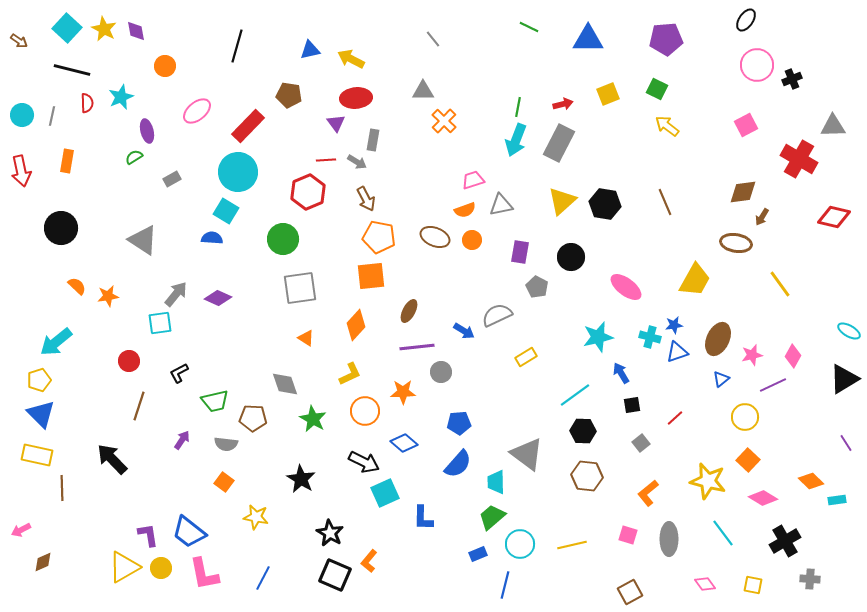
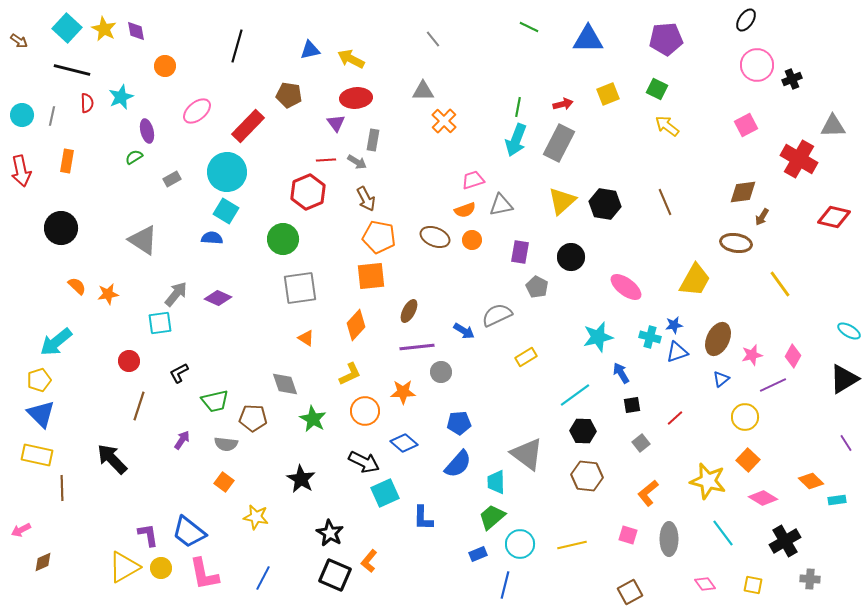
cyan circle at (238, 172): moved 11 px left
orange star at (108, 296): moved 2 px up
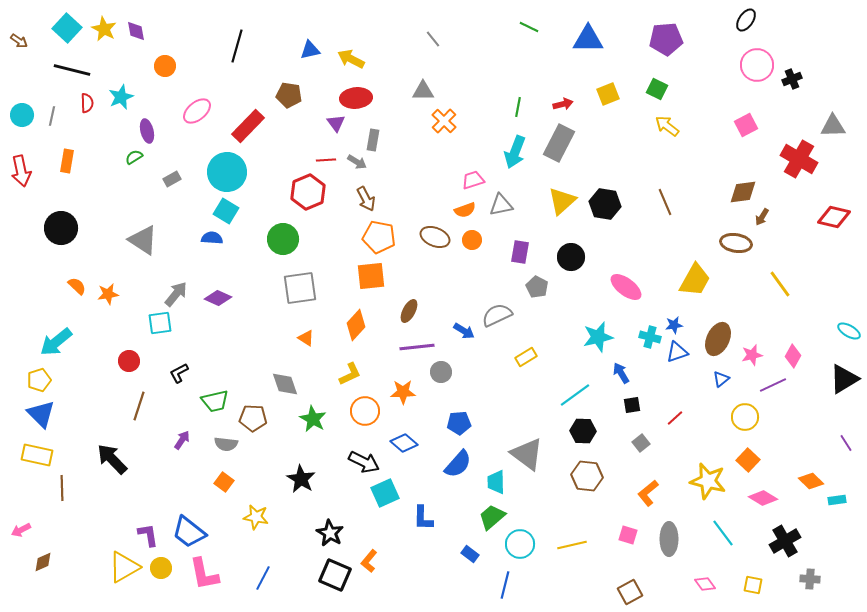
cyan arrow at (516, 140): moved 1 px left, 12 px down
blue rectangle at (478, 554): moved 8 px left; rotated 60 degrees clockwise
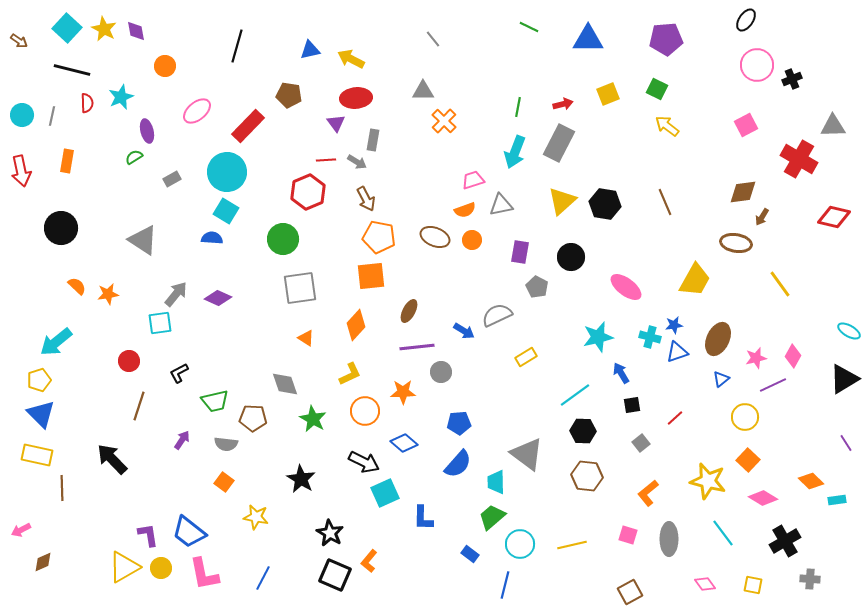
pink star at (752, 355): moved 4 px right, 3 px down
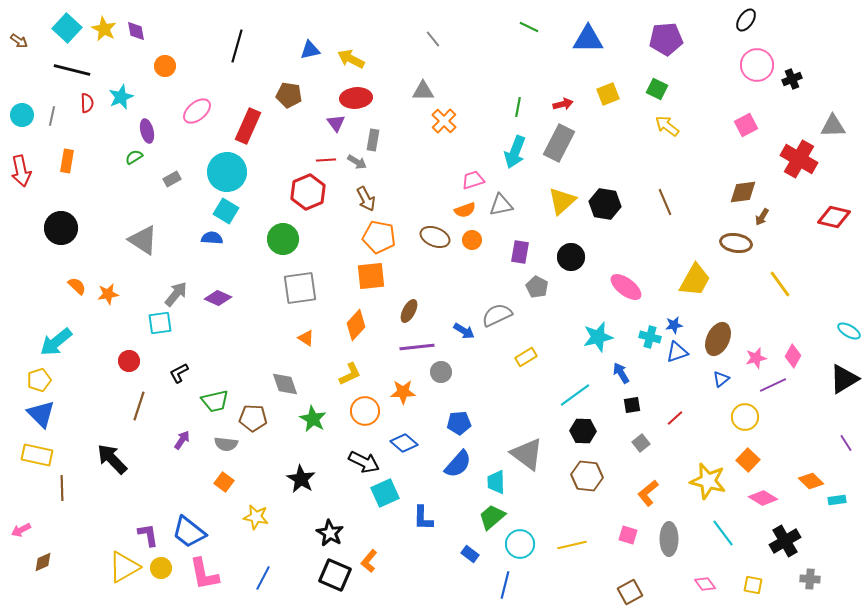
red rectangle at (248, 126): rotated 20 degrees counterclockwise
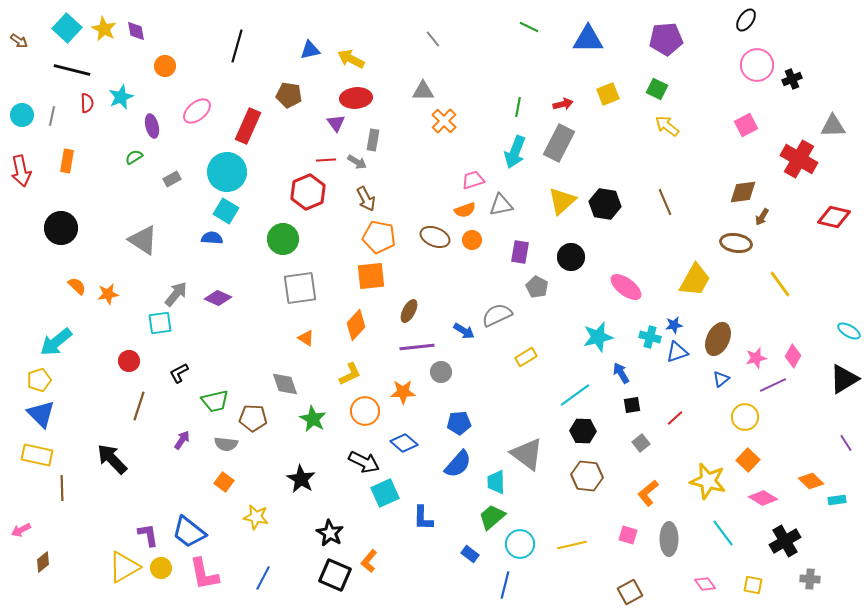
purple ellipse at (147, 131): moved 5 px right, 5 px up
brown diamond at (43, 562): rotated 15 degrees counterclockwise
